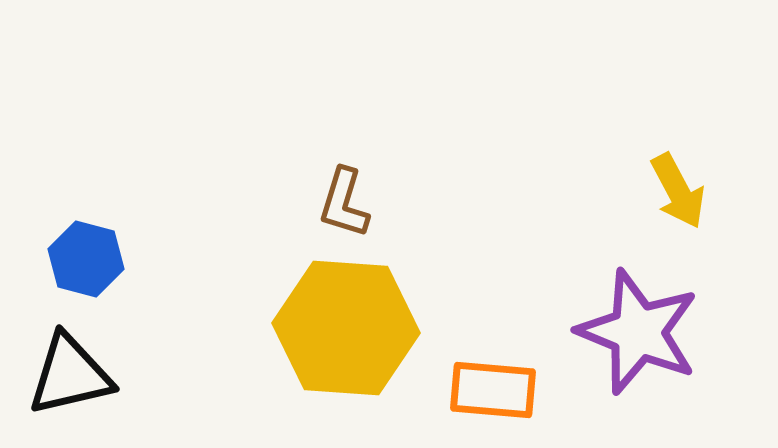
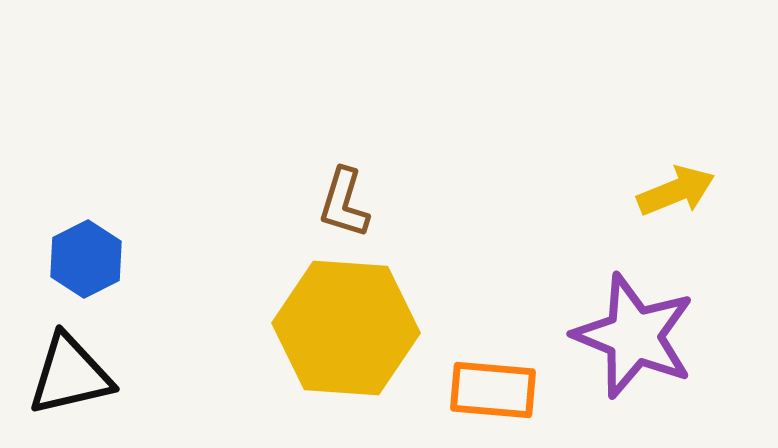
yellow arrow: moved 2 px left; rotated 84 degrees counterclockwise
blue hexagon: rotated 18 degrees clockwise
purple star: moved 4 px left, 4 px down
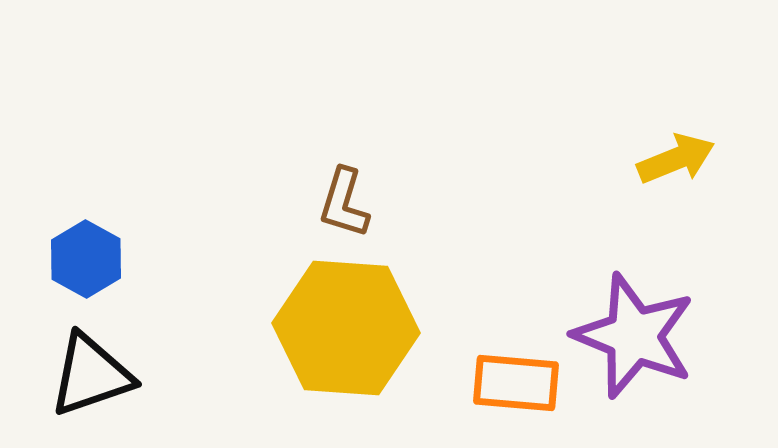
yellow arrow: moved 32 px up
blue hexagon: rotated 4 degrees counterclockwise
black triangle: moved 21 px right; rotated 6 degrees counterclockwise
orange rectangle: moved 23 px right, 7 px up
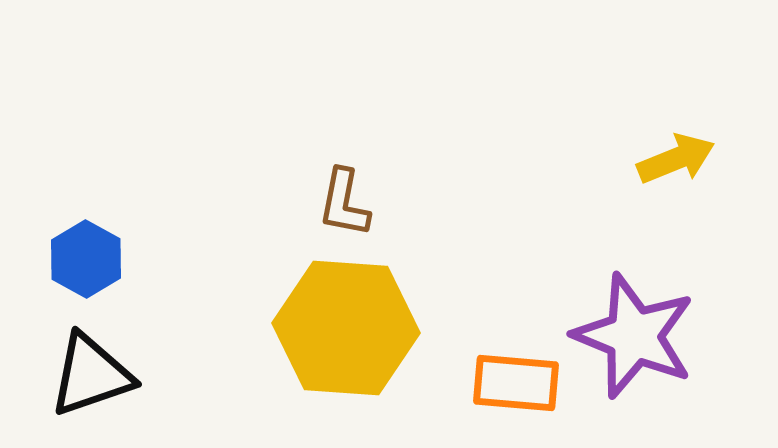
brown L-shape: rotated 6 degrees counterclockwise
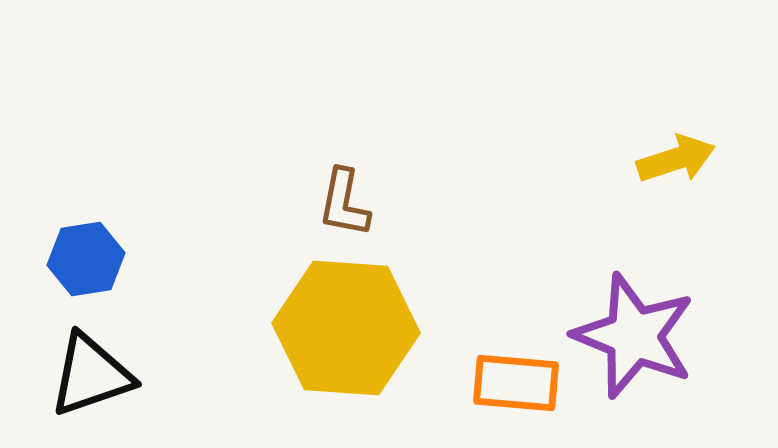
yellow arrow: rotated 4 degrees clockwise
blue hexagon: rotated 22 degrees clockwise
